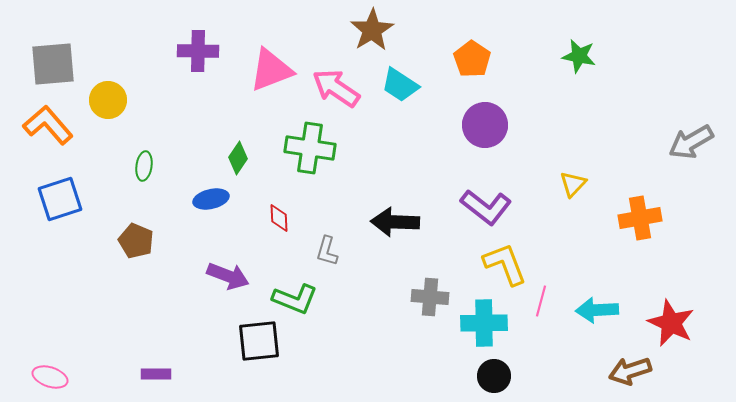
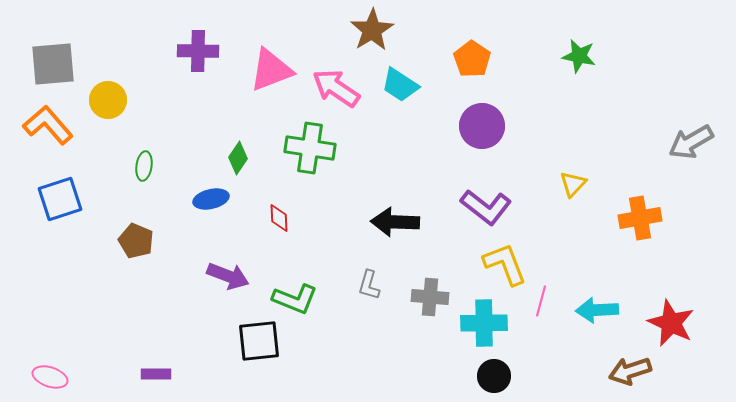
purple circle: moved 3 px left, 1 px down
gray L-shape: moved 42 px right, 34 px down
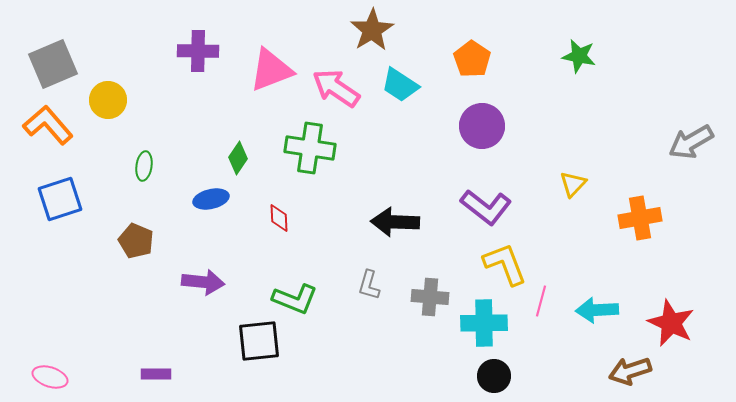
gray square: rotated 18 degrees counterclockwise
purple arrow: moved 25 px left, 6 px down; rotated 15 degrees counterclockwise
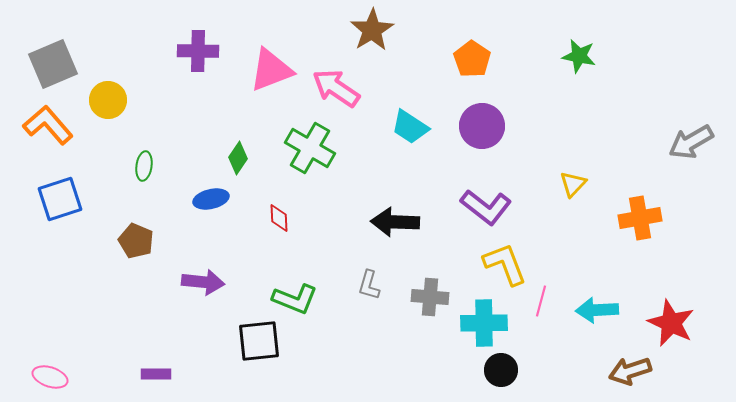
cyan trapezoid: moved 10 px right, 42 px down
green cross: rotated 21 degrees clockwise
black circle: moved 7 px right, 6 px up
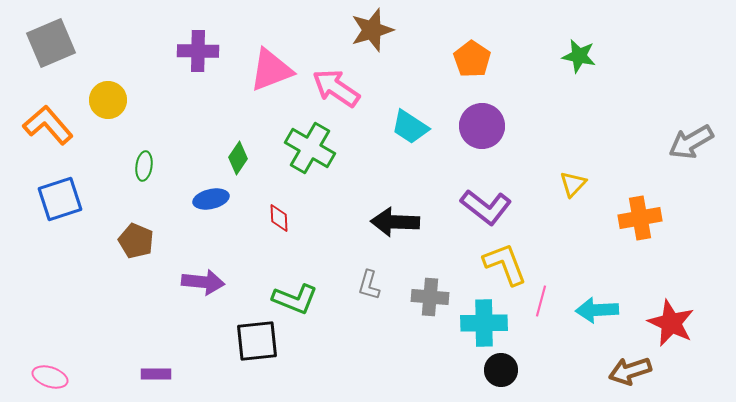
brown star: rotated 15 degrees clockwise
gray square: moved 2 px left, 21 px up
black square: moved 2 px left
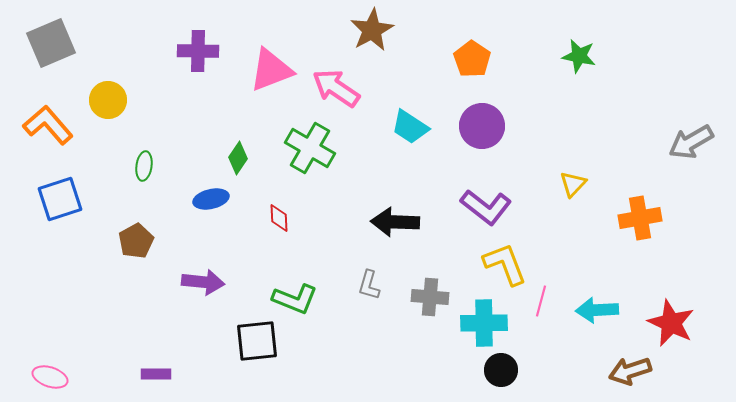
brown star: rotated 12 degrees counterclockwise
brown pentagon: rotated 20 degrees clockwise
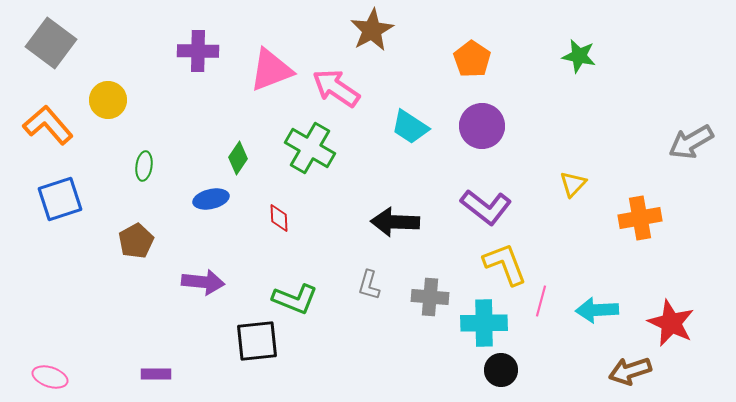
gray square: rotated 30 degrees counterclockwise
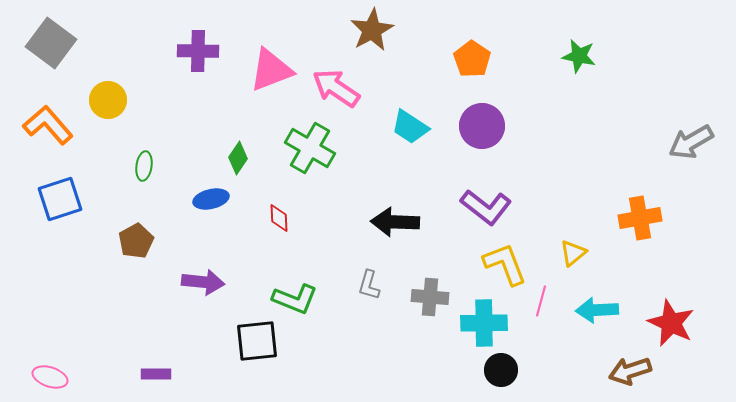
yellow triangle: moved 69 px down; rotated 8 degrees clockwise
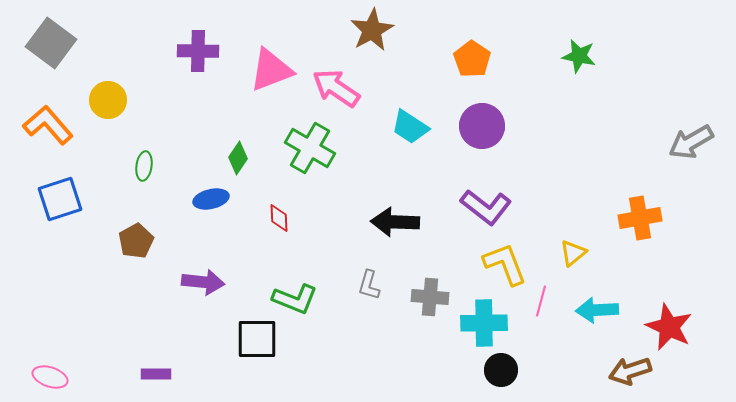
red star: moved 2 px left, 4 px down
black square: moved 2 px up; rotated 6 degrees clockwise
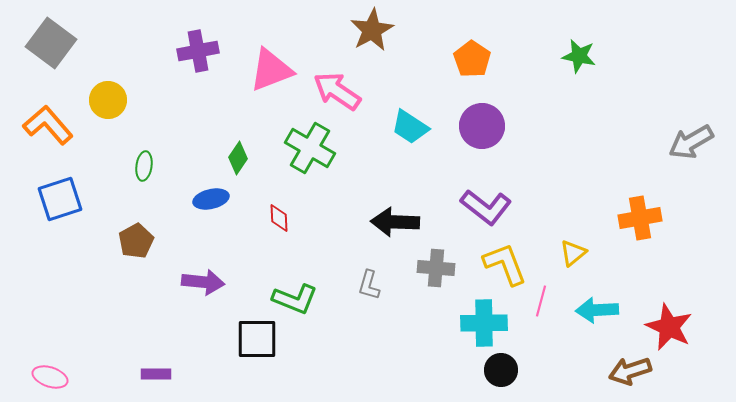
purple cross: rotated 12 degrees counterclockwise
pink arrow: moved 1 px right, 3 px down
gray cross: moved 6 px right, 29 px up
